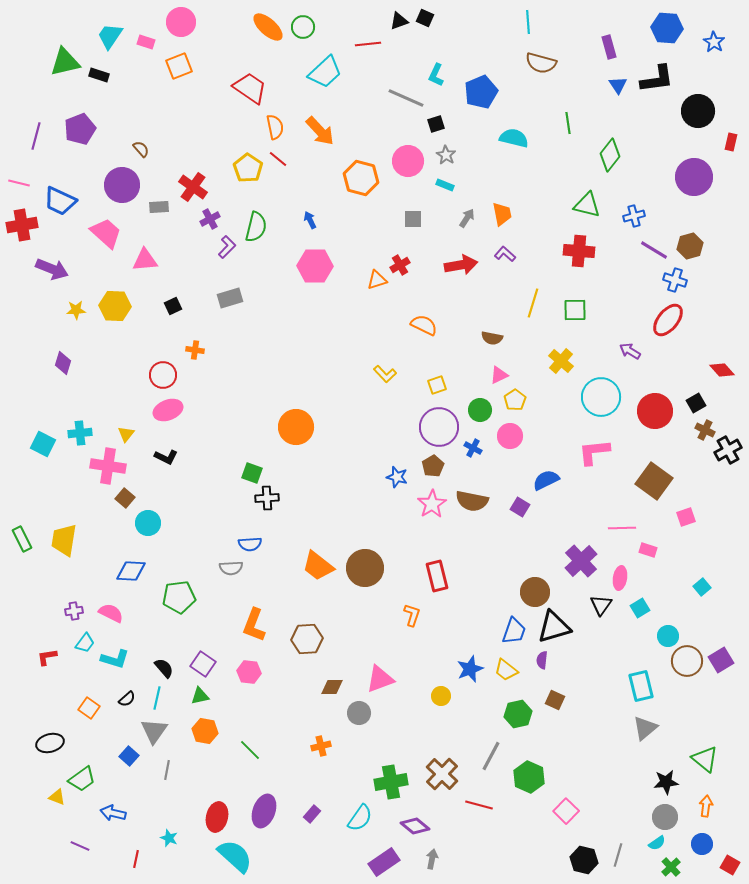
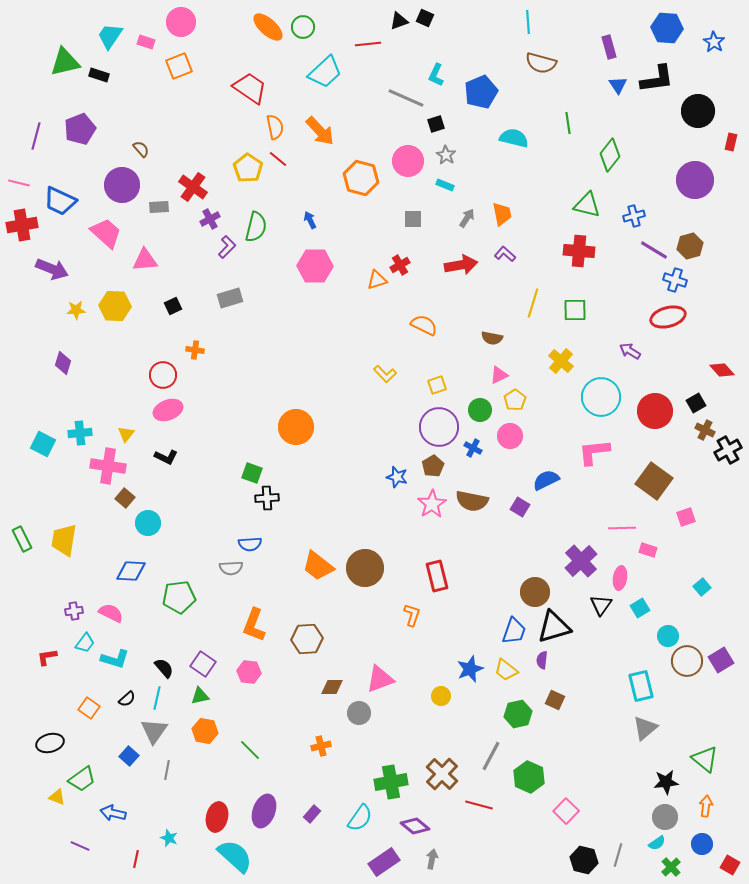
purple circle at (694, 177): moved 1 px right, 3 px down
red ellipse at (668, 320): moved 3 px up; rotated 36 degrees clockwise
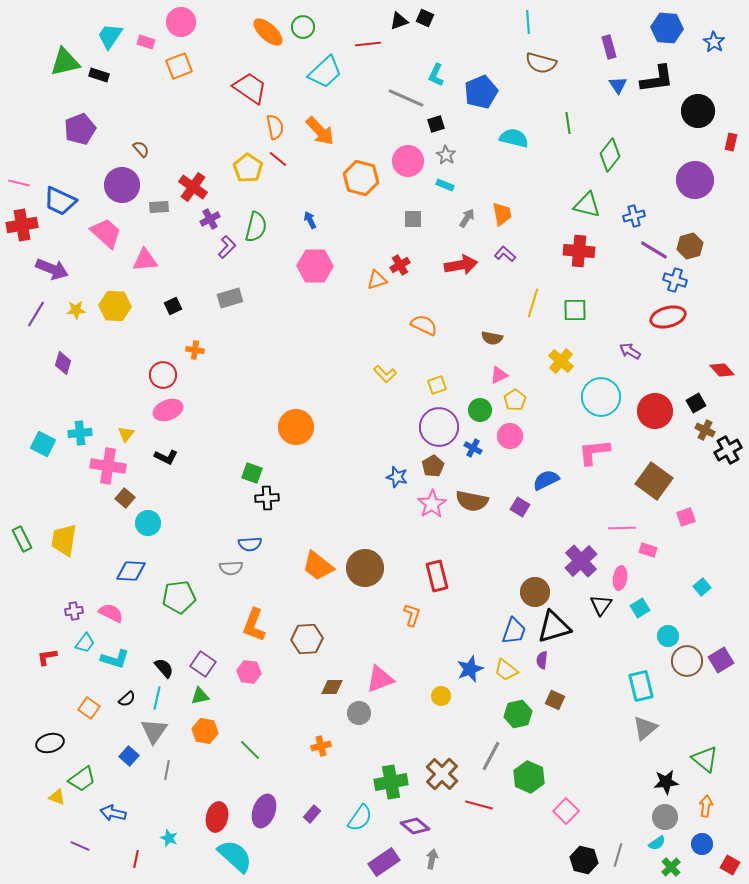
orange ellipse at (268, 27): moved 5 px down
purple line at (36, 136): moved 178 px down; rotated 16 degrees clockwise
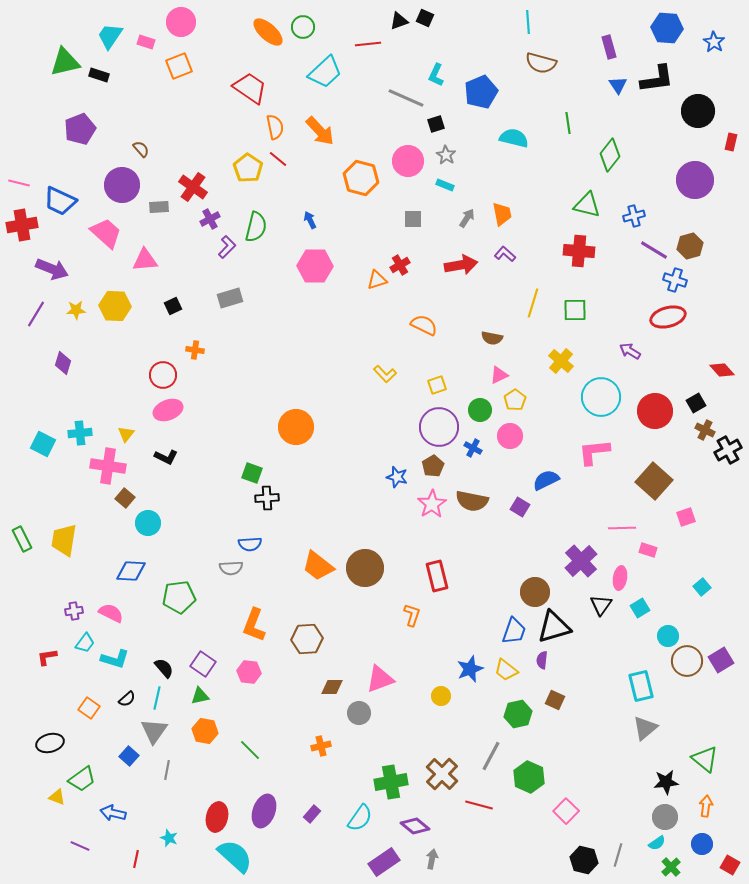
brown square at (654, 481): rotated 6 degrees clockwise
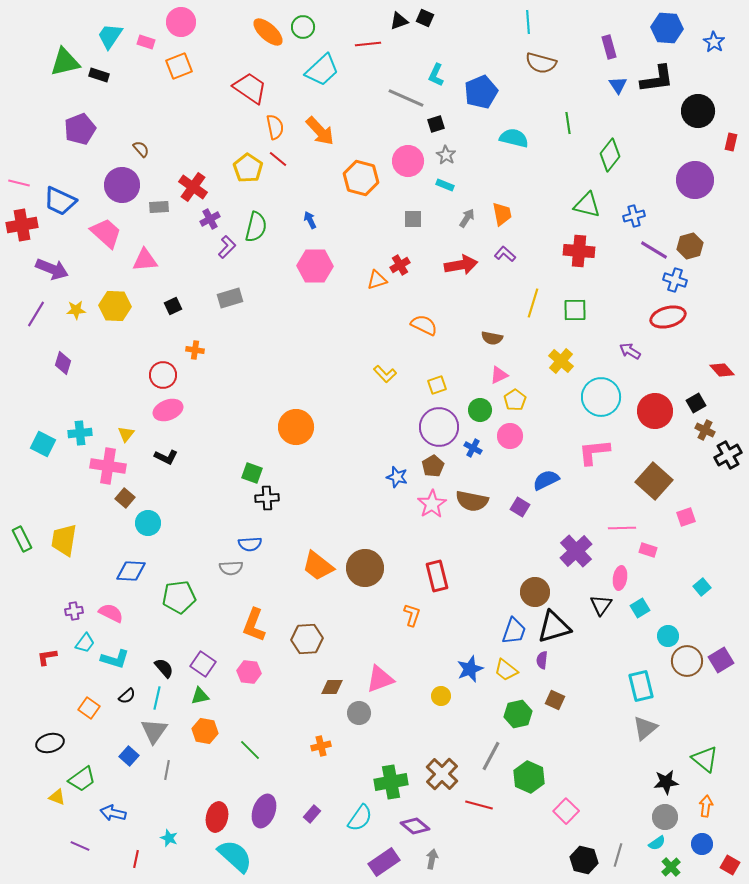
cyan trapezoid at (325, 72): moved 3 px left, 2 px up
black cross at (728, 450): moved 5 px down
purple cross at (581, 561): moved 5 px left, 10 px up
black semicircle at (127, 699): moved 3 px up
